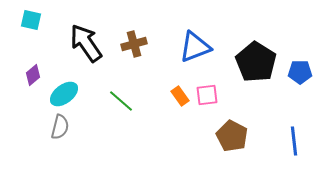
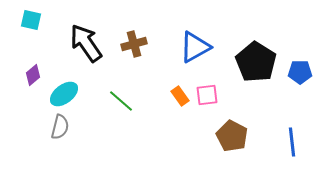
blue triangle: rotated 8 degrees counterclockwise
blue line: moved 2 px left, 1 px down
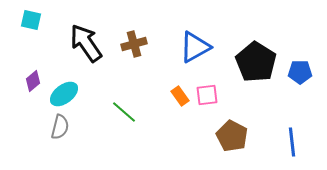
purple diamond: moved 6 px down
green line: moved 3 px right, 11 px down
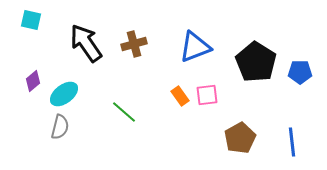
blue triangle: rotated 8 degrees clockwise
brown pentagon: moved 8 px right, 2 px down; rotated 16 degrees clockwise
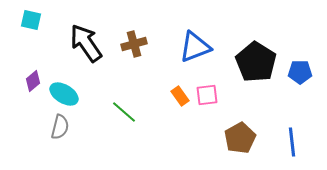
cyan ellipse: rotated 68 degrees clockwise
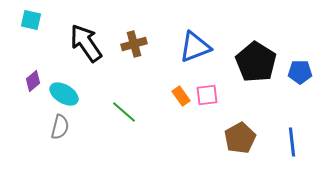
orange rectangle: moved 1 px right
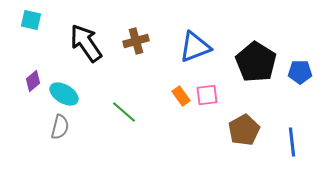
brown cross: moved 2 px right, 3 px up
brown pentagon: moved 4 px right, 8 px up
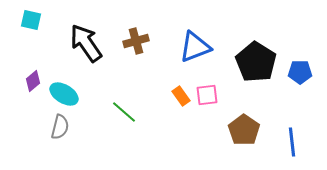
brown pentagon: rotated 8 degrees counterclockwise
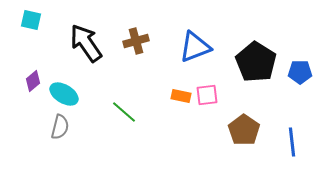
orange rectangle: rotated 42 degrees counterclockwise
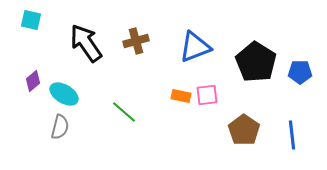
blue line: moved 7 px up
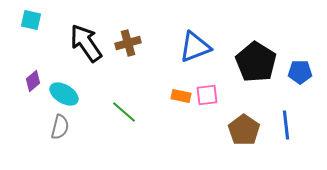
brown cross: moved 8 px left, 2 px down
blue line: moved 6 px left, 10 px up
